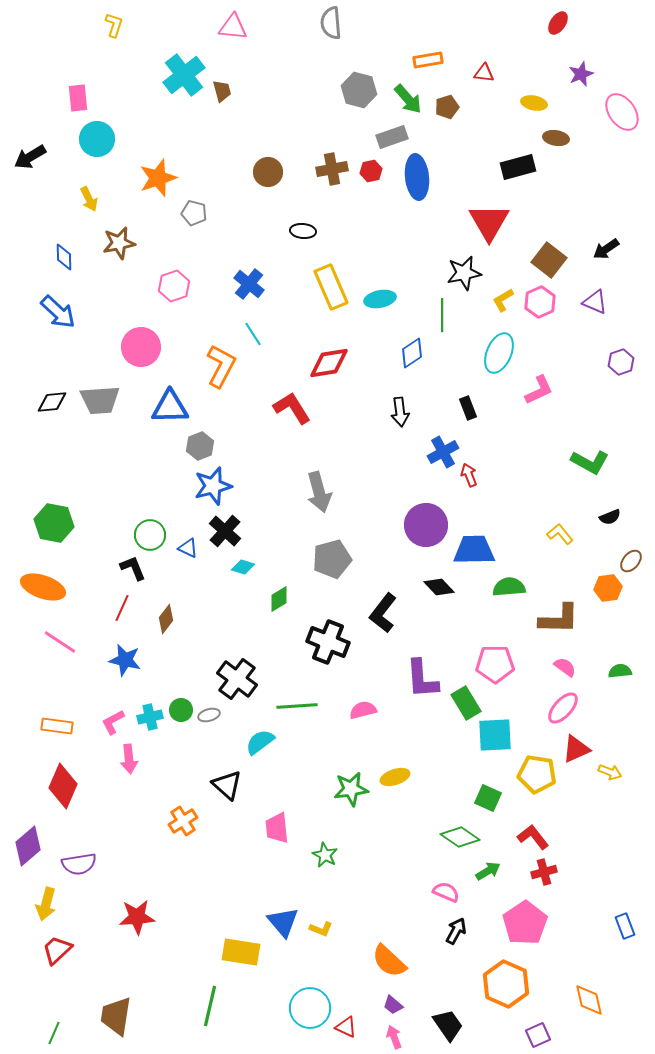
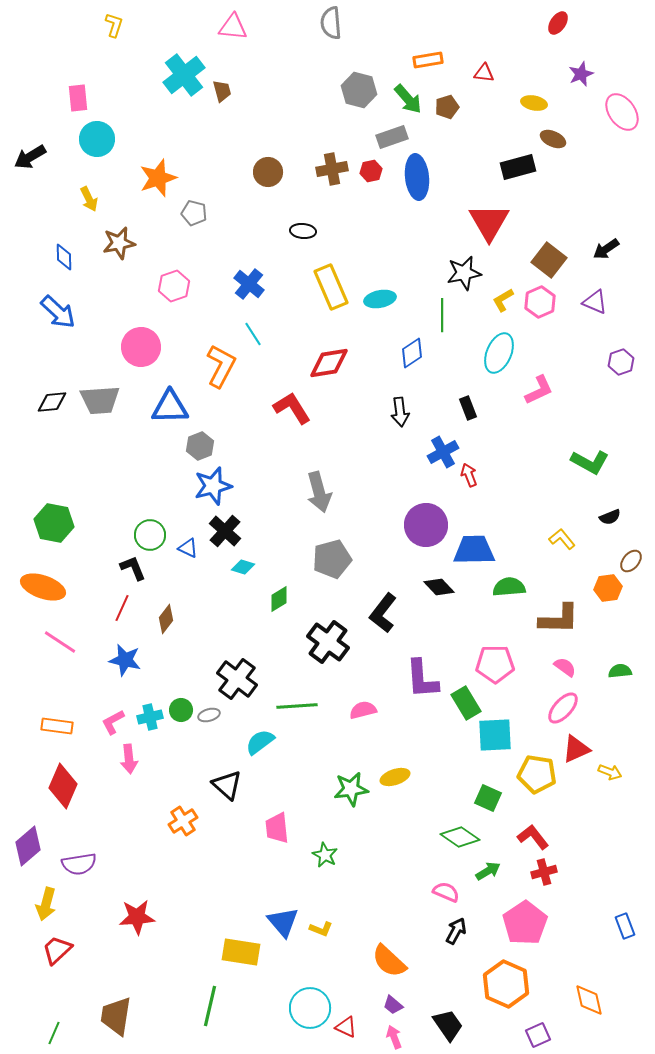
brown ellipse at (556, 138): moved 3 px left, 1 px down; rotated 15 degrees clockwise
yellow L-shape at (560, 534): moved 2 px right, 5 px down
black cross at (328, 642): rotated 15 degrees clockwise
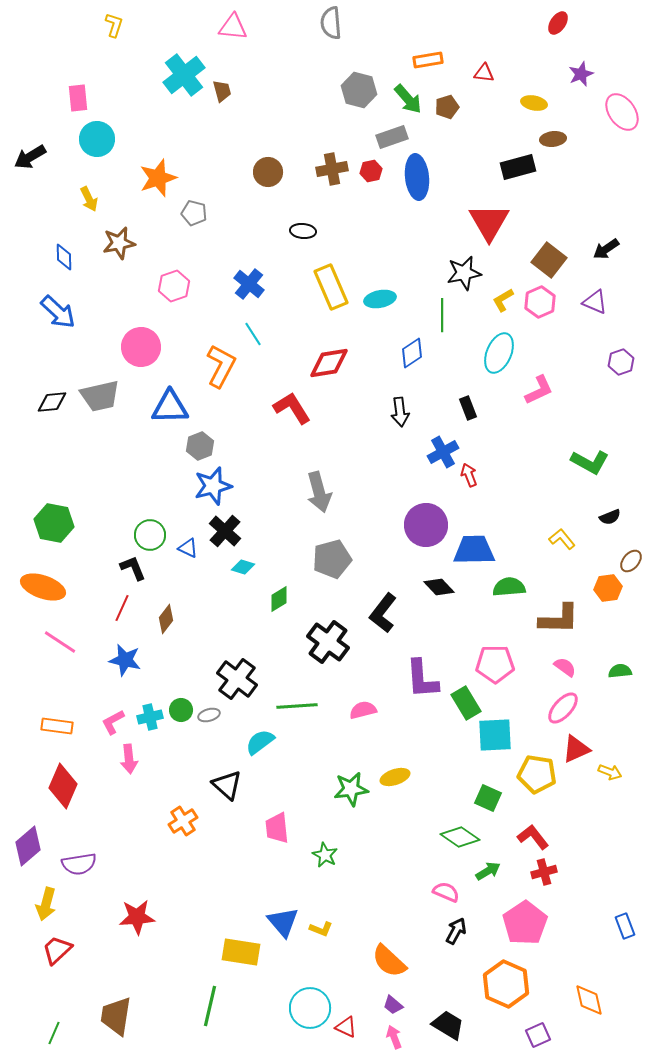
brown ellipse at (553, 139): rotated 30 degrees counterclockwise
gray trapezoid at (100, 400): moved 4 px up; rotated 9 degrees counterclockwise
black trapezoid at (448, 1025): rotated 24 degrees counterclockwise
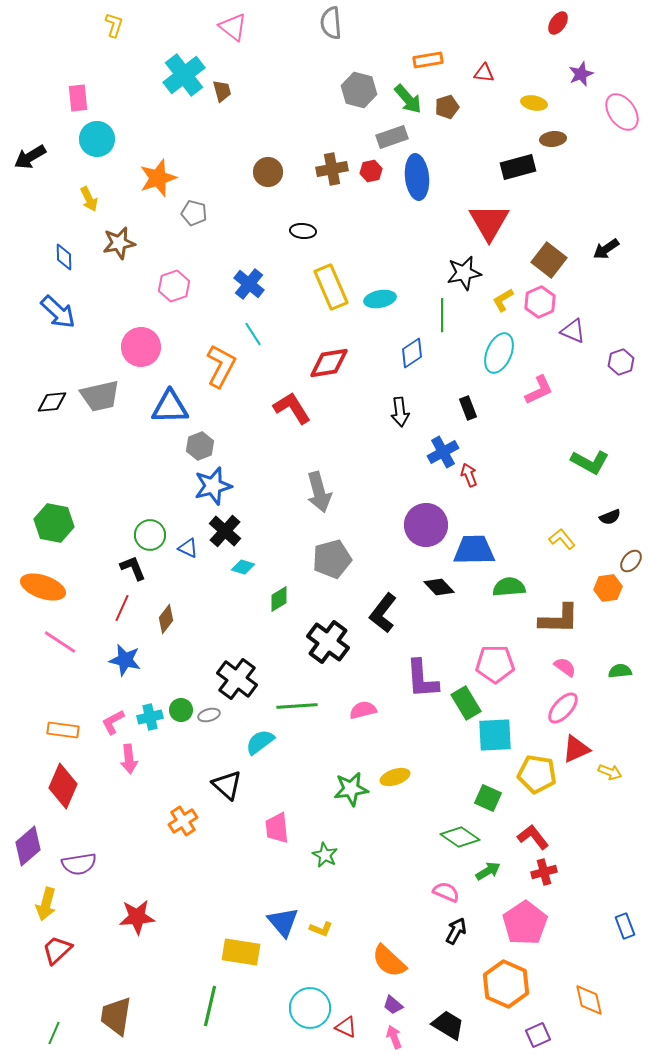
pink triangle at (233, 27): rotated 32 degrees clockwise
purple triangle at (595, 302): moved 22 px left, 29 px down
orange rectangle at (57, 726): moved 6 px right, 4 px down
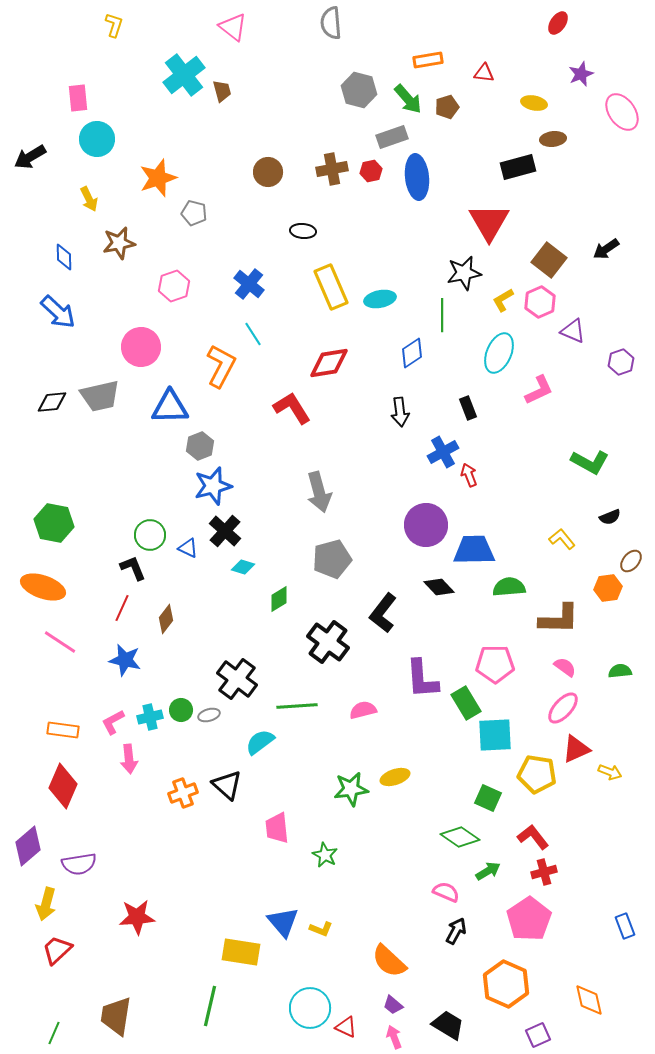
orange cross at (183, 821): moved 28 px up; rotated 12 degrees clockwise
pink pentagon at (525, 923): moved 4 px right, 4 px up
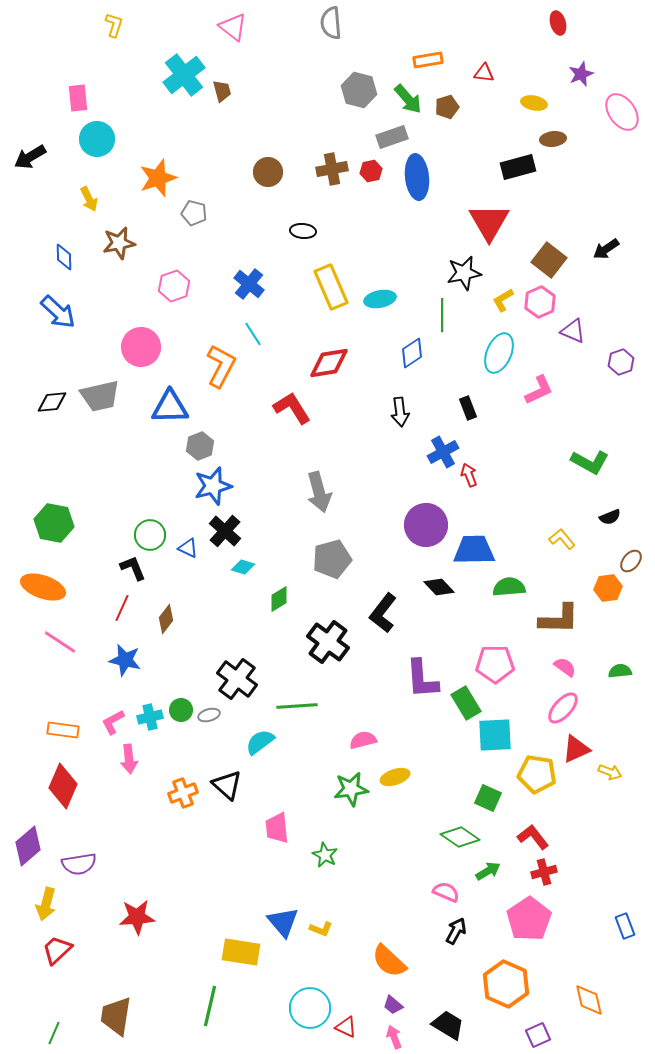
red ellipse at (558, 23): rotated 50 degrees counterclockwise
pink semicircle at (363, 710): moved 30 px down
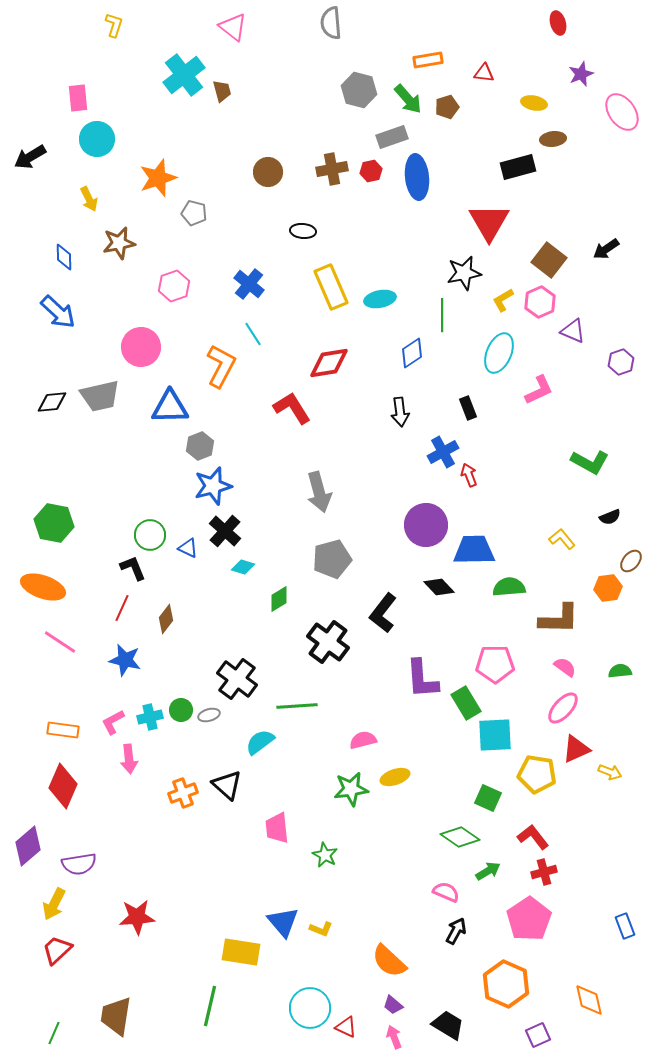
yellow arrow at (46, 904): moved 8 px right; rotated 12 degrees clockwise
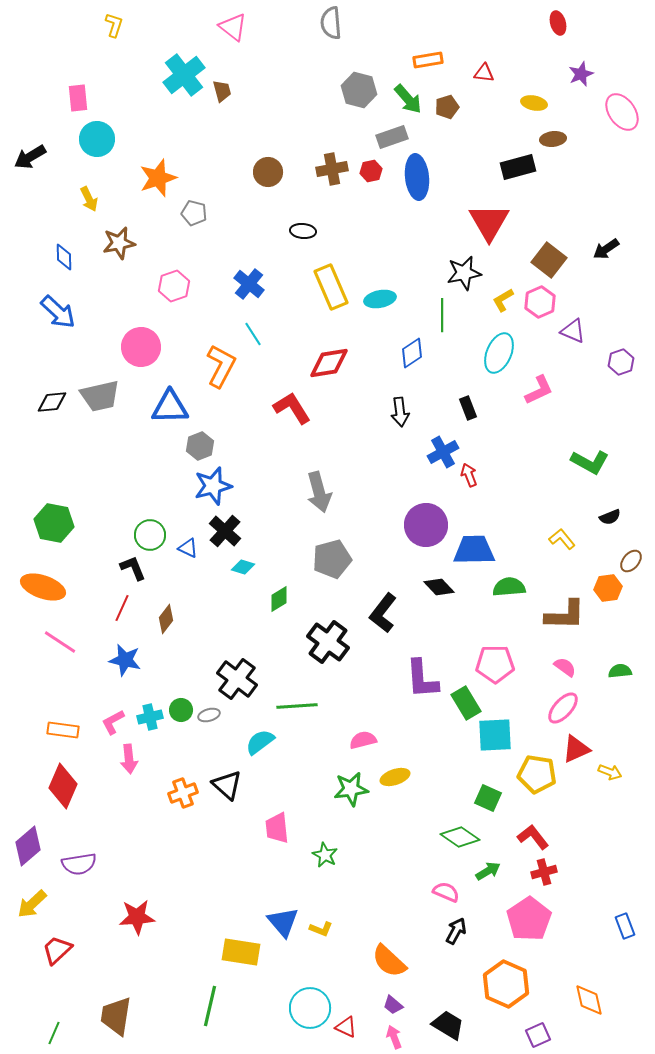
brown L-shape at (559, 619): moved 6 px right, 4 px up
yellow arrow at (54, 904): moved 22 px left; rotated 20 degrees clockwise
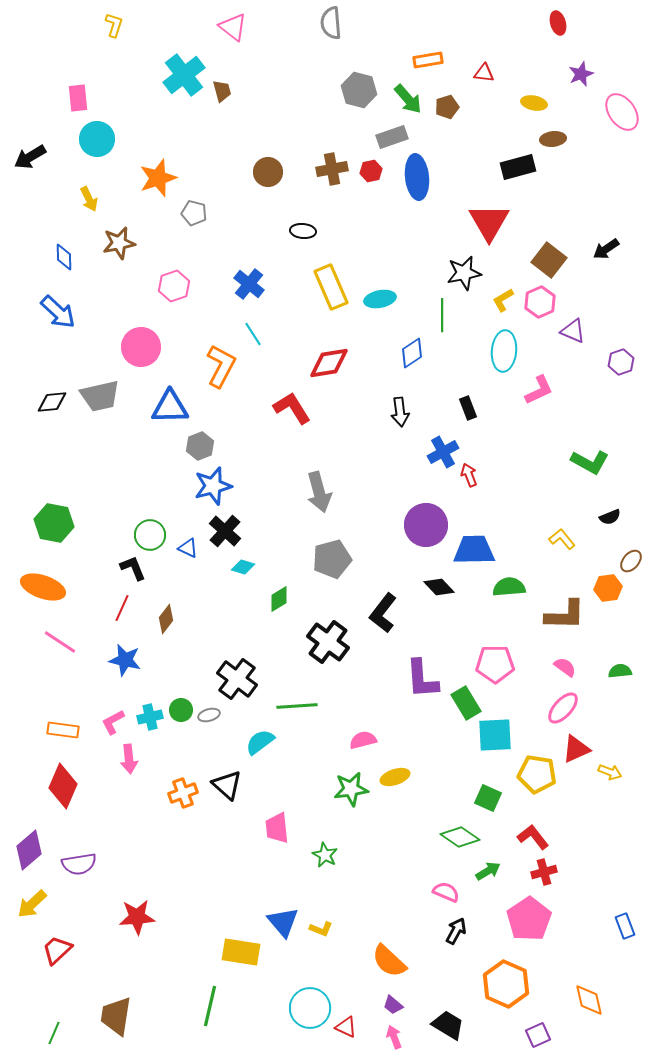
cyan ellipse at (499, 353): moved 5 px right, 2 px up; rotated 18 degrees counterclockwise
purple diamond at (28, 846): moved 1 px right, 4 px down
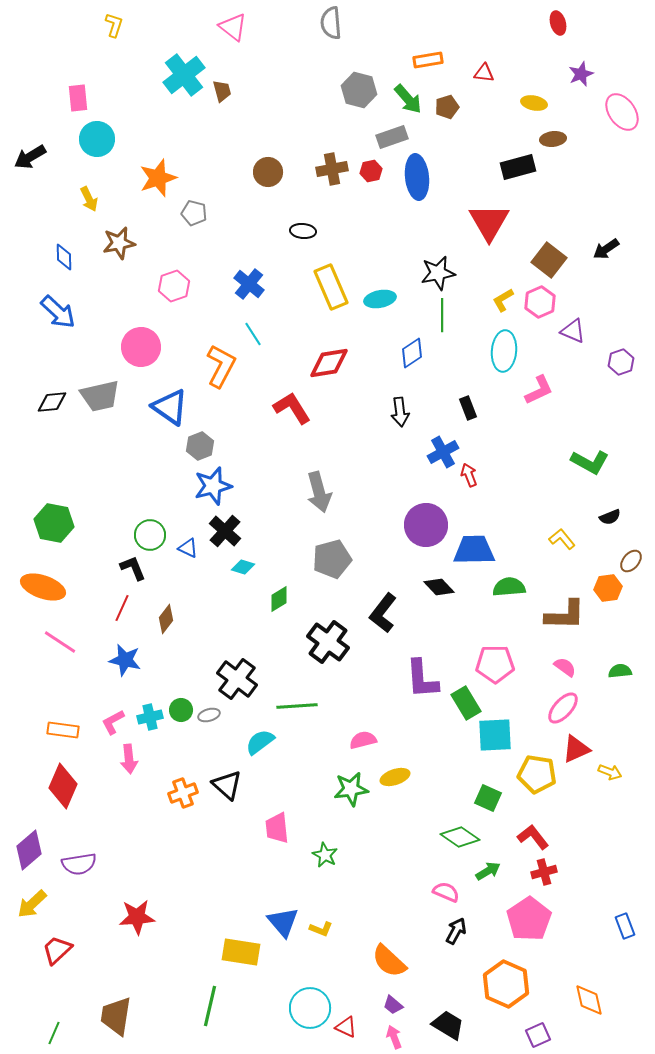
black star at (464, 273): moved 26 px left
blue triangle at (170, 407): rotated 36 degrees clockwise
